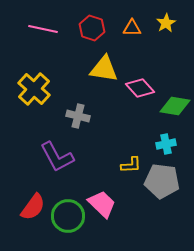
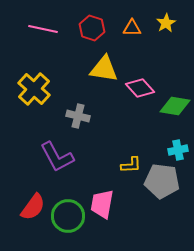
cyan cross: moved 12 px right, 6 px down
pink trapezoid: rotated 124 degrees counterclockwise
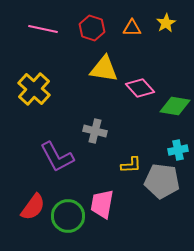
gray cross: moved 17 px right, 15 px down
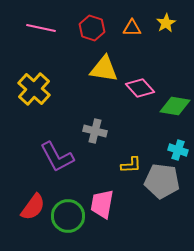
pink line: moved 2 px left, 1 px up
cyan cross: rotated 30 degrees clockwise
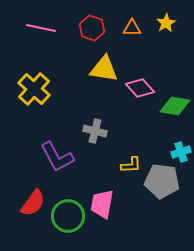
cyan cross: moved 3 px right, 2 px down; rotated 36 degrees counterclockwise
red semicircle: moved 4 px up
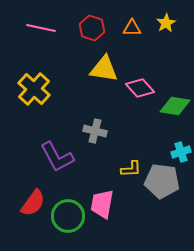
yellow L-shape: moved 4 px down
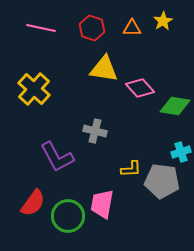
yellow star: moved 3 px left, 2 px up
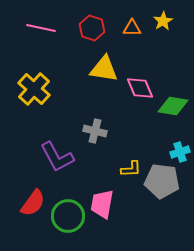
pink diamond: rotated 20 degrees clockwise
green diamond: moved 2 px left
cyan cross: moved 1 px left
